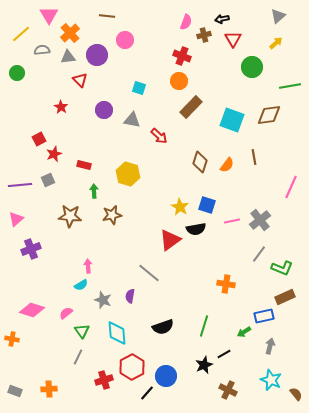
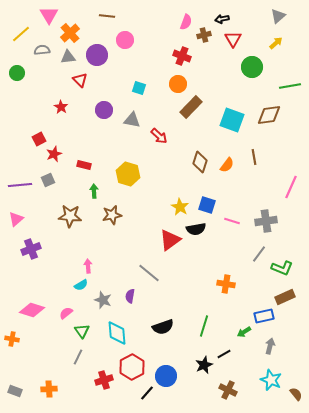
orange circle at (179, 81): moved 1 px left, 3 px down
gray cross at (260, 220): moved 6 px right, 1 px down; rotated 30 degrees clockwise
pink line at (232, 221): rotated 28 degrees clockwise
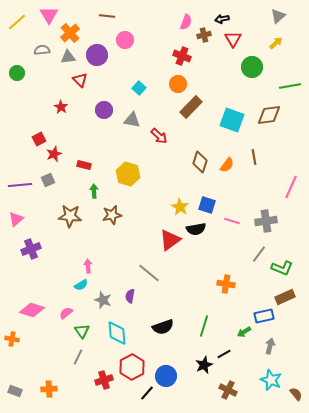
yellow line at (21, 34): moved 4 px left, 12 px up
cyan square at (139, 88): rotated 24 degrees clockwise
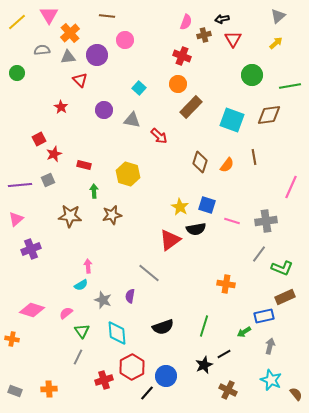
green circle at (252, 67): moved 8 px down
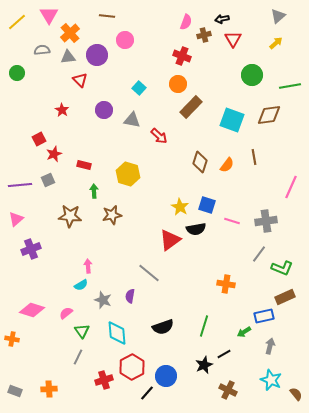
red star at (61, 107): moved 1 px right, 3 px down
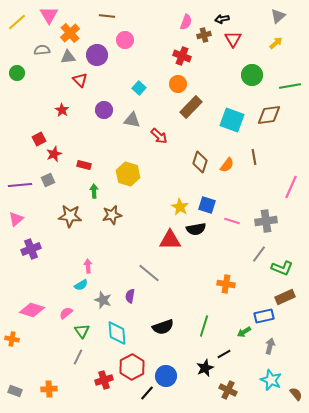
red triangle at (170, 240): rotated 35 degrees clockwise
black star at (204, 365): moved 1 px right, 3 px down
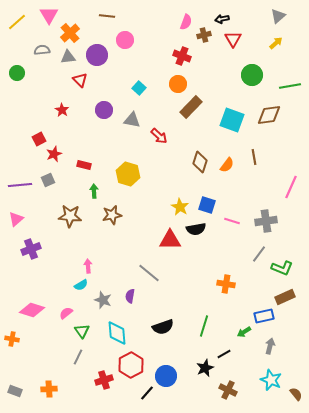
red hexagon at (132, 367): moved 1 px left, 2 px up
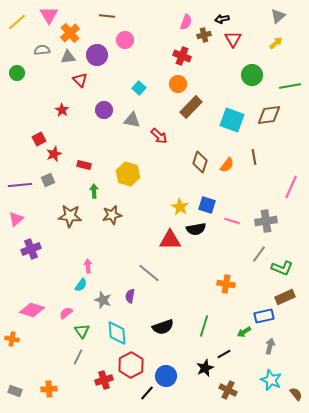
cyan semicircle at (81, 285): rotated 24 degrees counterclockwise
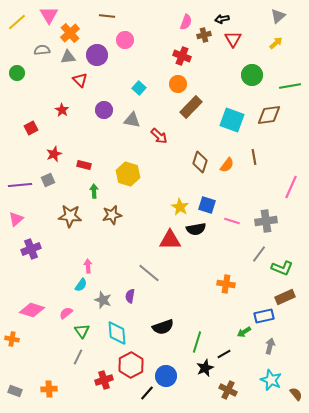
red square at (39, 139): moved 8 px left, 11 px up
green line at (204, 326): moved 7 px left, 16 px down
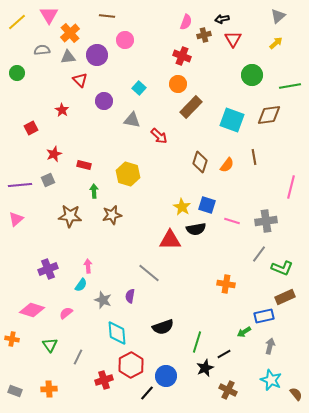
purple circle at (104, 110): moved 9 px up
pink line at (291, 187): rotated 10 degrees counterclockwise
yellow star at (180, 207): moved 2 px right
purple cross at (31, 249): moved 17 px right, 20 px down
green triangle at (82, 331): moved 32 px left, 14 px down
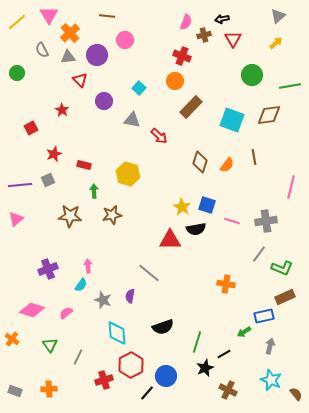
gray semicircle at (42, 50): rotated 112 degrees counterclockwise
orange circle at (178, 84): moved 3 px left, 3 px up
orange cross at (12, 339): rotated 24 degrees clockwise
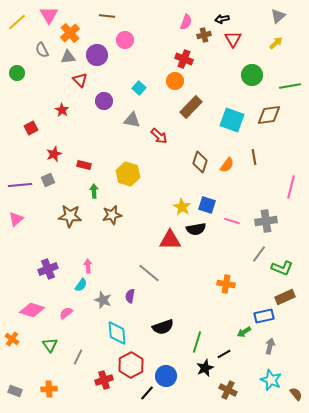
red cross at (182, 56): moved 2 px right, 3 px down
